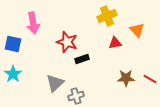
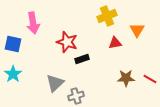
orange triangle: rotated 14 degrees clockwise
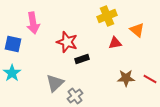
orange triangle: rotated 21 degrees counterclockwise
cyan star: moved 1 px left, 1 px up
gray cross: moved 1 px left; rotated 21 degrees counterclockwise
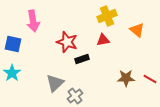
pink arrow: moved 2 px up
red triangle: moved 12 px left, 3 px up
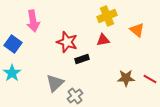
blue square: rotated 24 degrees clockwise
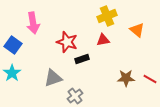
pink arrow: moved 2 px down
blue square: moved 1 px down
gray triangle: moved 2 px left, 5 px up; rotated 24 degrees clockwise
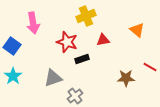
yellow cross: moved 21 px left
blue square: moved 1 px left, 1 px down
cyan star: moved 1 px right, 3 px down
red line: moved 12 px up
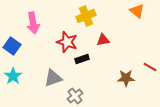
orange triangle: moved 19 px up
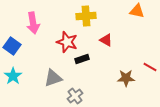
orange triangle: rotated 28 degrees counterclockwise
yellow cross: rotated 18 degrees clockwise
red triangle: moved 3 px right; rotated 40 degrees clockwise
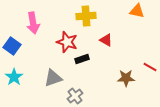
cyan star: moved 1 px right, 1 px down
